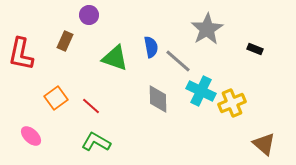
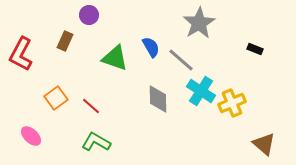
gray star: moved 8 px left, 6 px up
blue semicircle: rotated 20 degrees counterclockwise
red L-shape: rotated 16 degrees clockwise
gray line: moved 3 px right, 1 px up
cyan cross: rotated 8 degrees clockwise
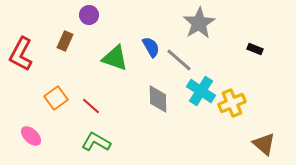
gray line: moved 2 px left
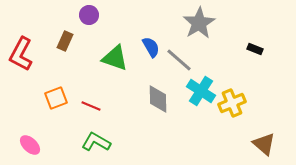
orange square: rotated 15 degrees clockwise
red line: rotated 18 degrees counterclockwise
pink ellipse: moved 1 px left, 9 px down
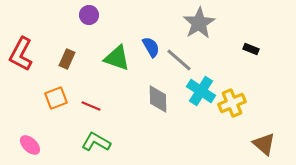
brown rectangle: moved 2 px right, 18 px down
black rectangle: moved 4 px left
green triangle: moved 2 px right
